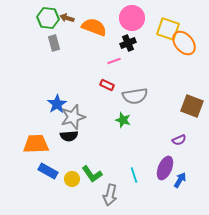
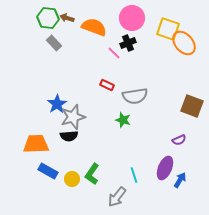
gray rectangle: rotated 28 degrees counterclockwise
pink line: moved 8 px up; rotated 64 degrees clockwise
green L-shape: rotated 70 degrees clockwise
gray arrow: moved 7 px right, 2 px down; rotated 25 degrees clockwise
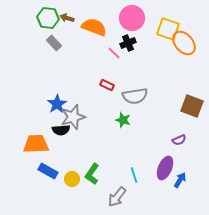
black semicircle: moved 8 px left, 6 px up
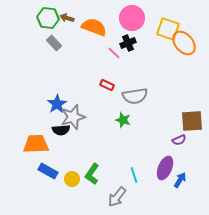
brown square: moved 15 px down; rotated 25 degrees counterclockwise
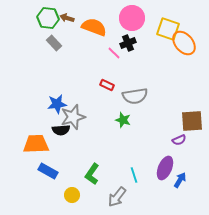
blue star: rotated 24 degrees clockwise
yellow circle: moved 16 px down
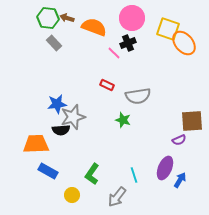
gray semicircle: moved 3 px right
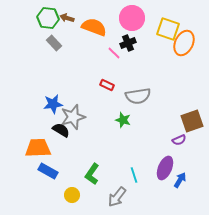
orange ellipse: rotated 65 degrees clockwise
blue star: moved 4 px left
brown square: rotated 15 degrees counterclockwise
black semicircle: rotated 144 degrees counterclockwise
orange trapezoid: moved 2 px right, 4 px down
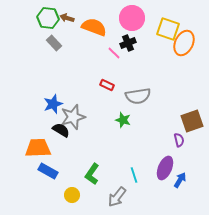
blue star: rotated 12 degrees counterclockwise
purple semicircle: rotated 80 degrees counterclockwise
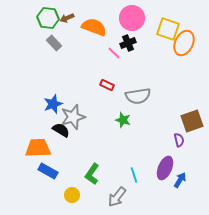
brown arrow: rotated 40 degrees counterclockwise
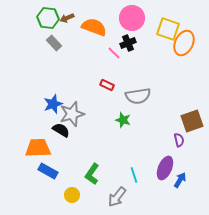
gray star: moved 1 px left, 3 px up
